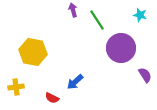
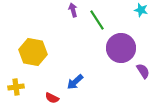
cyan star: moved 1 px right, 5 px up
purple semicircle: moved 2 px left, 4 px up
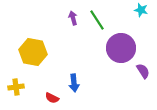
purple arrow: moved 8 px down
blue arrow: moved 1 px left, 1 px down; rotated 54 degrees counterclockwise
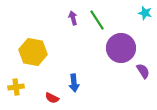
cyan star: moved 4 px right, 3 px down
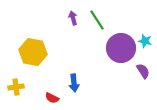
cyan star: moved 28 px down
